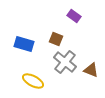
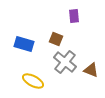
purple rectangle: rotated 48 degrees clockwise
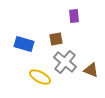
brown square: rotated 32 degrees counterclockwise
yellow ellipse: moved 7 px right, 4 px up
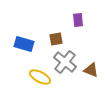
purple rectangle: moved 4 px right, 4 px down
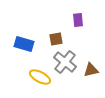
brown triangle: rotated 35 degrees counterclockwise
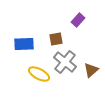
purple rectangle: rotated 48 degrees clockwise
blue rectangle: rotated 18 degrees counterclockwise
brown triangle: rotated 28 degrees counterclockwise
yellow ellipse: moved 1 px left, 3 px up
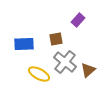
brown triangle: moved 3 px left
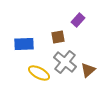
brown square: moved 2 px right, 2 px up
yellow ellipse: moved 1 px up
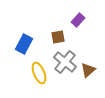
blue rectangle: rotated 60 degrees counterclockwise
yellow ellipse: rotated 40 degrees clockwise
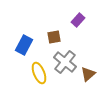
brown square: moved 4 px left
blue rectangle: moved 1 px down
brown triangle: moved 4 px down
